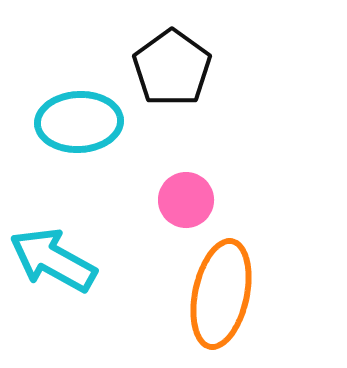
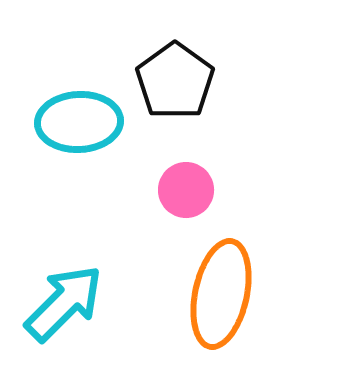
black pentagon: moved 3 px right, 13 px down
pink circle: moved 10 px up
cyan arrow: moved 11 px right, 43 px down; rotated 106 degrees clockwise
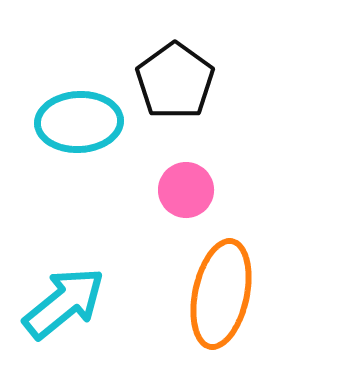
cyan arrow: rotated 6 degrees clockwise
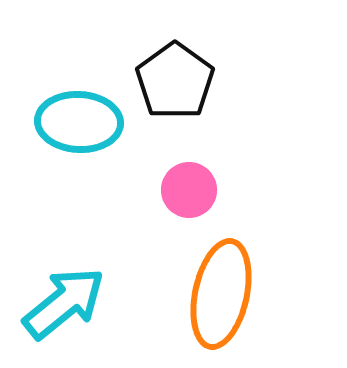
cyan ellipse: rotated 6 degrees clockwise
pink circle: moved 3 px right
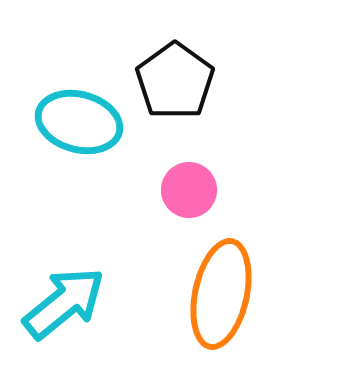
cyan ellipse: rotated 12 degrees clockwise
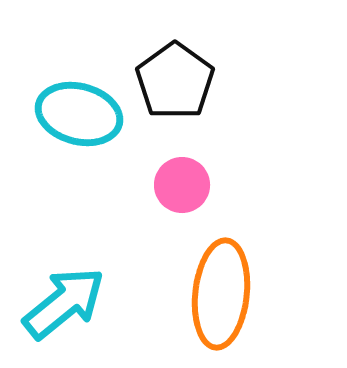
cyan ellipse: moved 8 px up
pink circle: moved 7 px left, 5 px up
orange ellipse: rotated 6 degrees counterclockwise
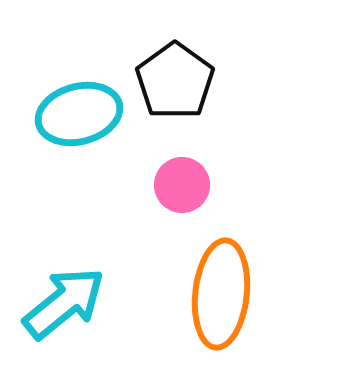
cyan ellipse: rotated 30 degrees counterclockwise
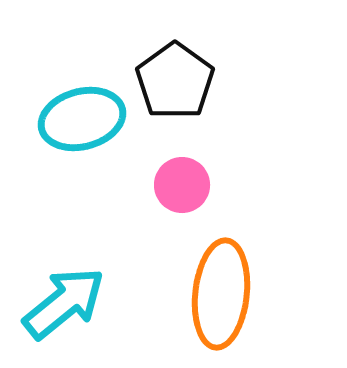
cyan ellipse: moved 3 px right, 5 px down
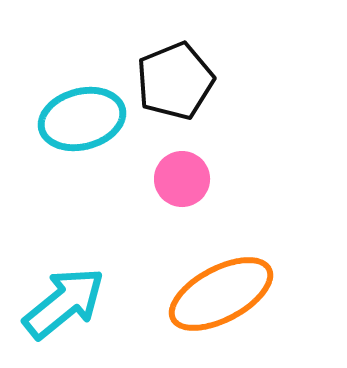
black pentagon: rotated 14 degrees clockwise
pink circle: moved 6 px up
orange ellipse: rotated 56 degrees clockwise
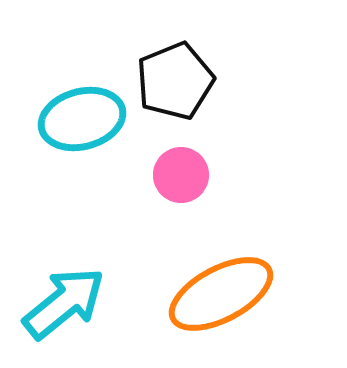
pink circle: moved 1 px left, 4 px up
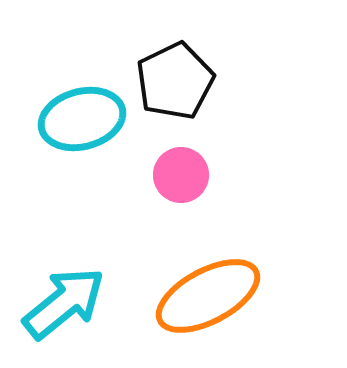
black pentagon: rotated 4 degrees counterclockwise
orange ellipse: moved 13 px left, 2 px down
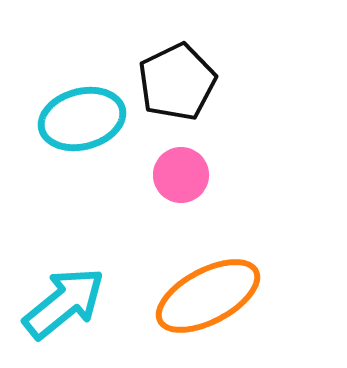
black pentagon: moved 2 px right, 1 px down
